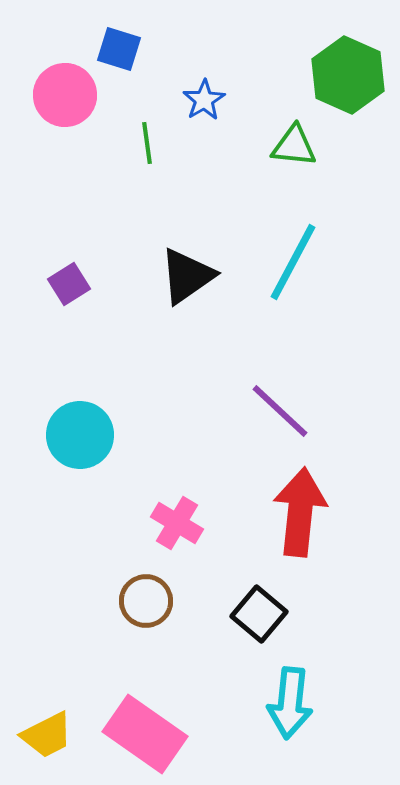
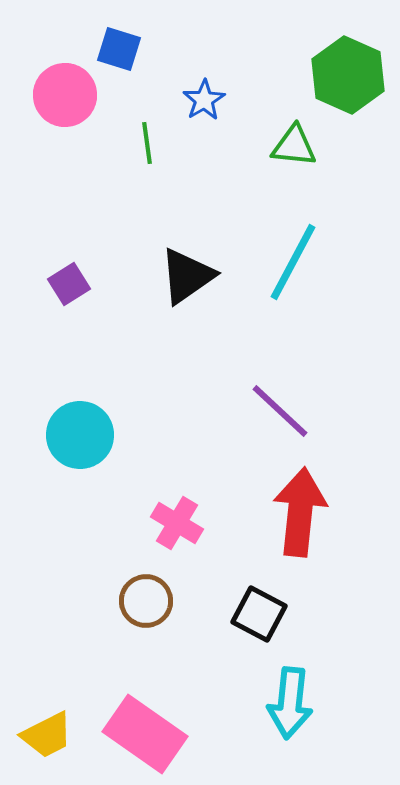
black square: rotated 12 degrees counterclockwise
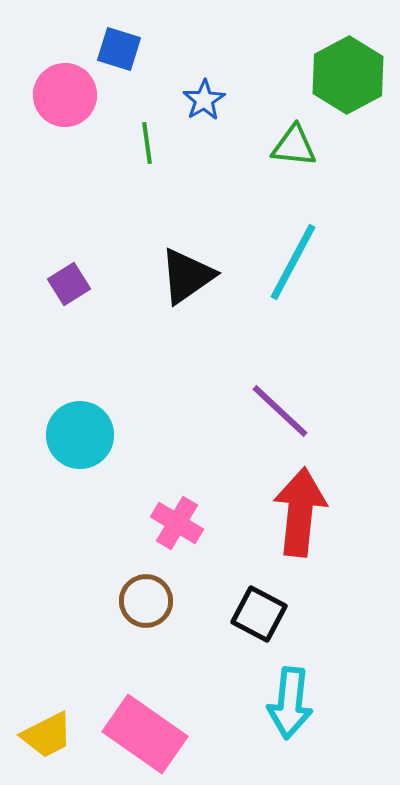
green hexagon: rotated 8 degrees clockwise
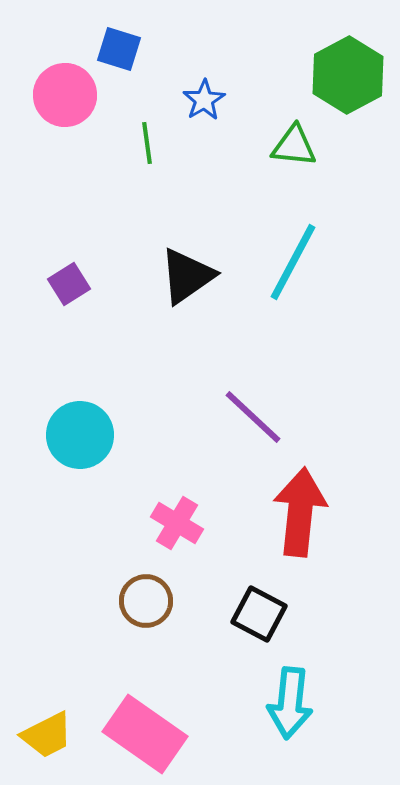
purple line: moved 27 px left, 6 px down
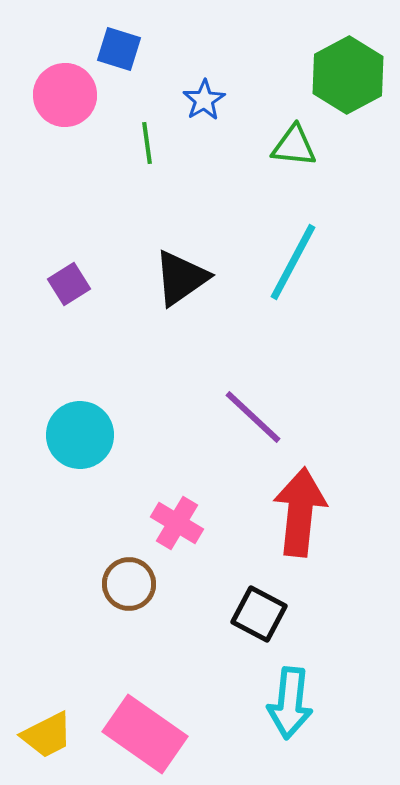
black triangle: moved 6 px left, 2 px down
brown circle: moved 17 px left, 17 px up
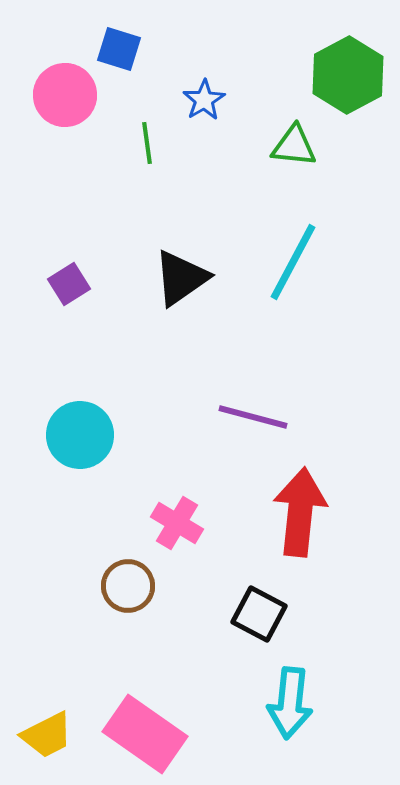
purple line: rotated 28 degrees counterclockwise
brown circle: moved 1 px left, 2 px down
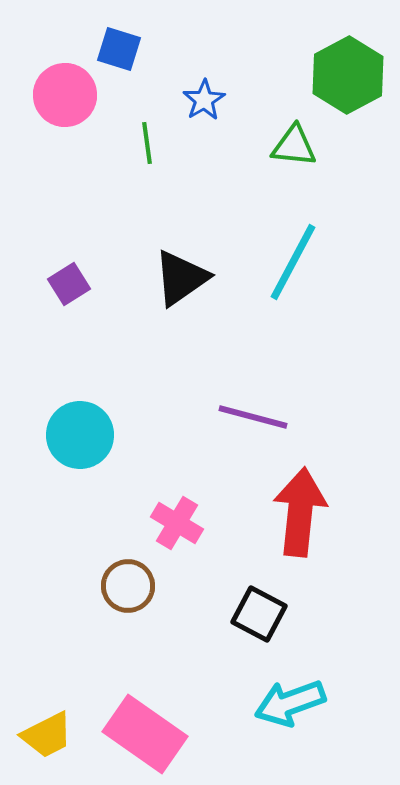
cyan arrow: rotated 64 degrees clockwise
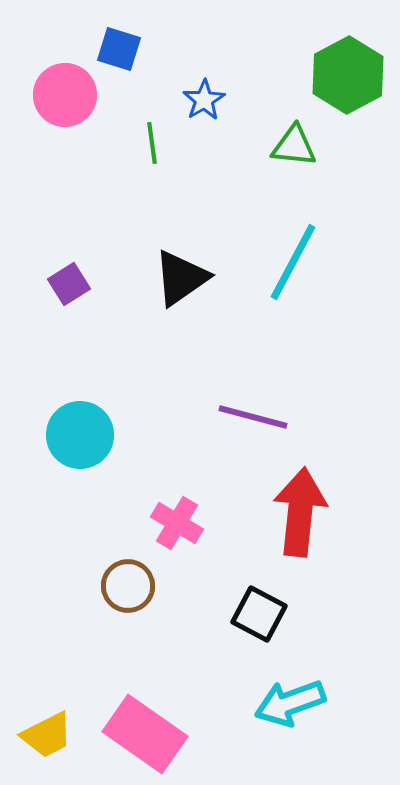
green line: moved 5 px right
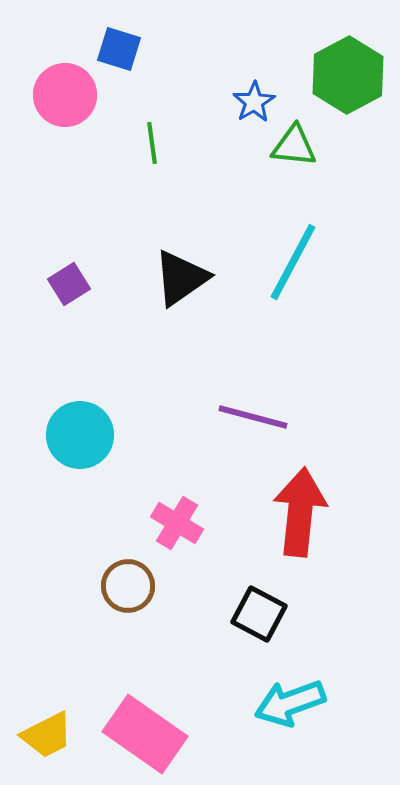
blue star: moved 50 px right, 2 px down
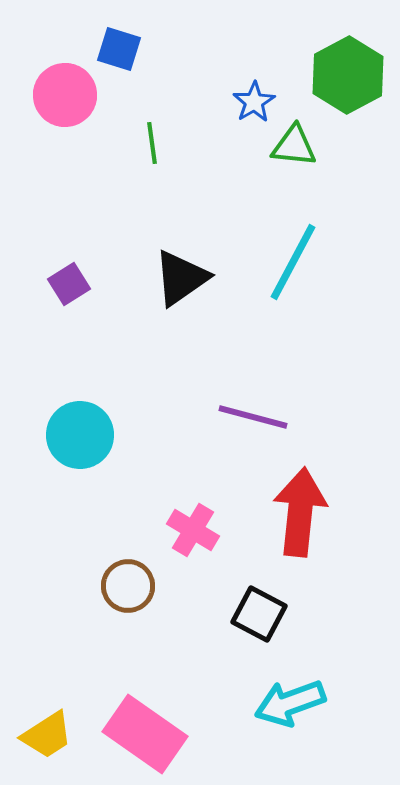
pink cross: moved 16 px right, 7 px down
yellow trapezoid: rotated 6 degrees counterclockwise
